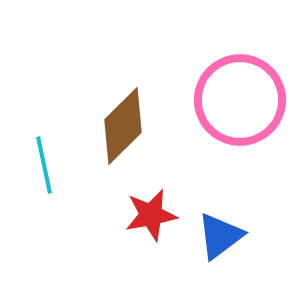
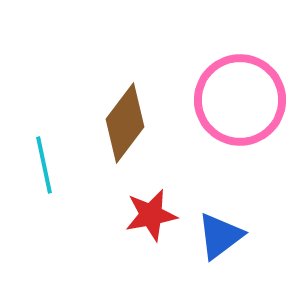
brown diamond: moved 2 px right, 3 px up; rotated 8 degrees counterclockwise
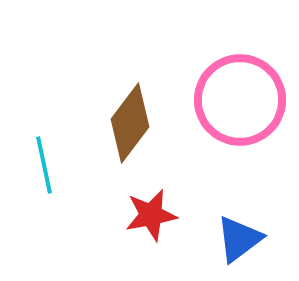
brown diamond: moved 5 px right
blue triangle: moved 19 px right, 3 px down
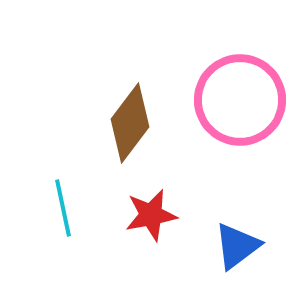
cyan line: moved 19 px right, 43 px down
blue triangle: moved 2 px left, 7 px down
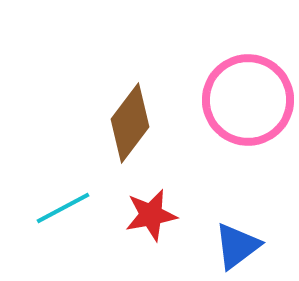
pink circle: moved 8 px right
cyan line: rotated 74 degrees clockwise
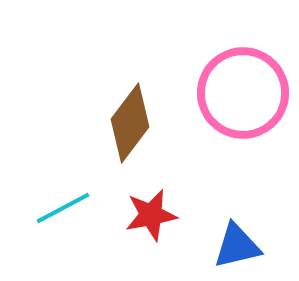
pink circle: moved 5 px left, 7 px up
blue triangle: rotated 24 degrees clockwise
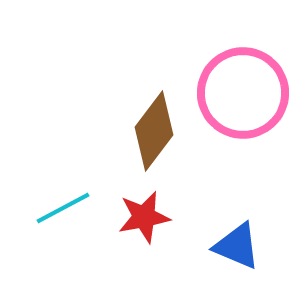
brown diamond: moved 24 px right, 8 px down
red star: moved 7 px left, 2 px down
blue triangle: rotated 36 degrees clockwise
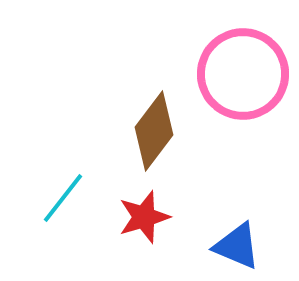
pink circle: moved 19 px up
cyan line: moved 10 px up; rotated 24 degrees counterclockwise
red star: rotated 6 degrees counterclockwise
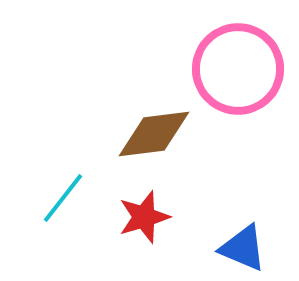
pink circle: moved 5 px left, 5 px up
brown diamond: moved 3 px down; rotated 46 degrees clockwise
blue triangle: moved 6 px right, 2 px down
